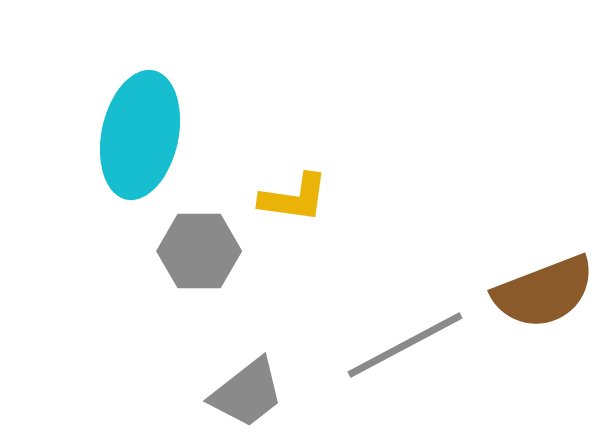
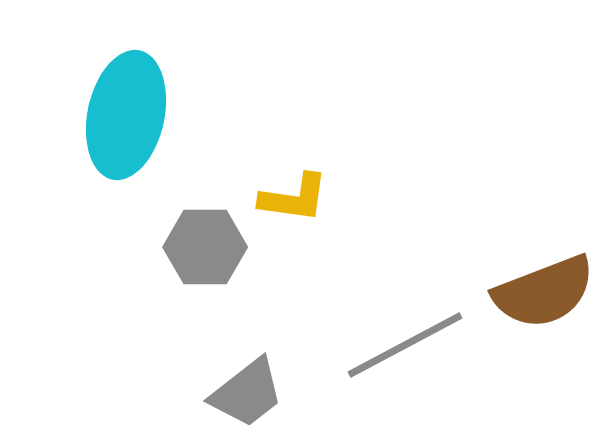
cyan ellipse: moved 14 px left, 20 px up
gray hexagon: moved 6 px right, 4 px up
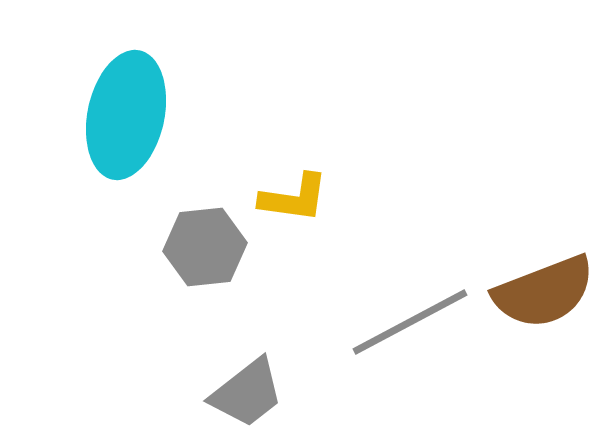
gray hexagon: rotated 6 degrees counterclockwise
gray line: moved 5 px right, 23 px up
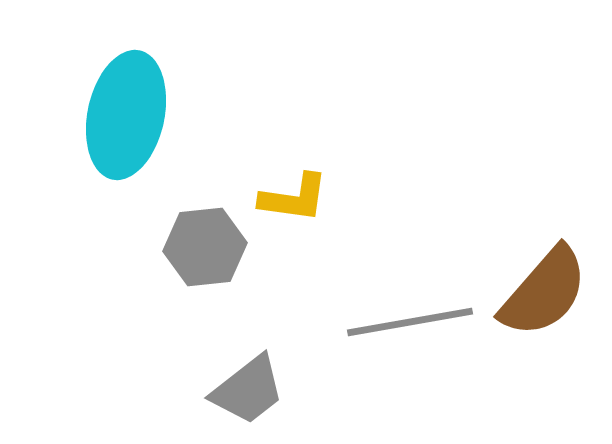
brown semicircle: rotated 28 degrees counterclockwise
gray line: rotated 18 degrees clockwise
gray trapezoid: moved 1 px right, 3 px up
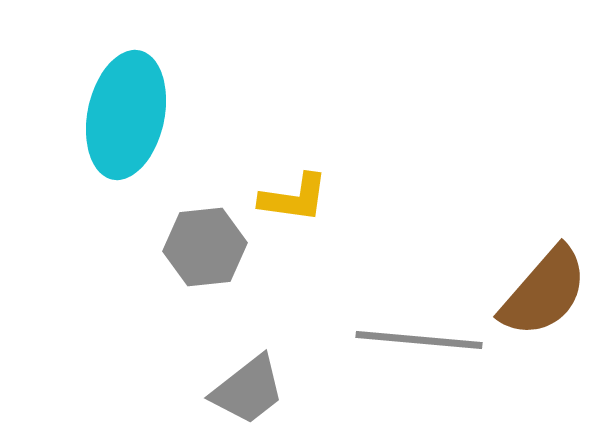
gray line: moved 9 px right, 18 px down; rotated 15 degrees clockwise
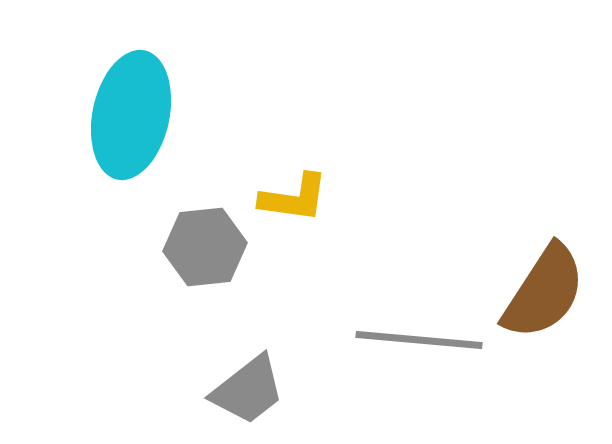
cyan ellipse: moved 5 px right
brown semicircle: rotated 8 degrees counterclockwise
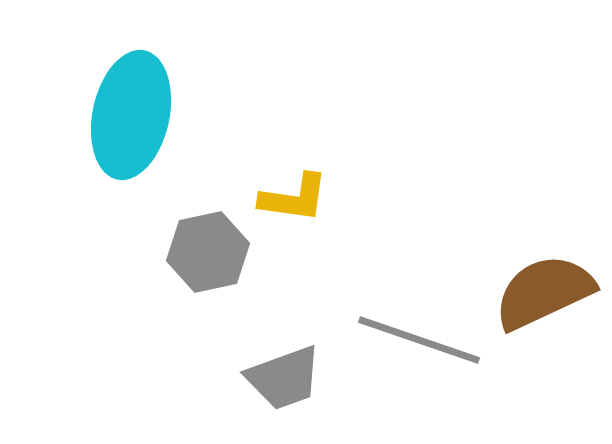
gray hexagon: moved 3 px right, 5 px down; rotated 6 degrees counterclockwise
brown semicircle: rotated 148 degrees counterclockwise
gray line: rotated 14 degrees clockwise
gray trapezoid: moved 36 px right, 12 px up; rotated 18 degrees clockwise
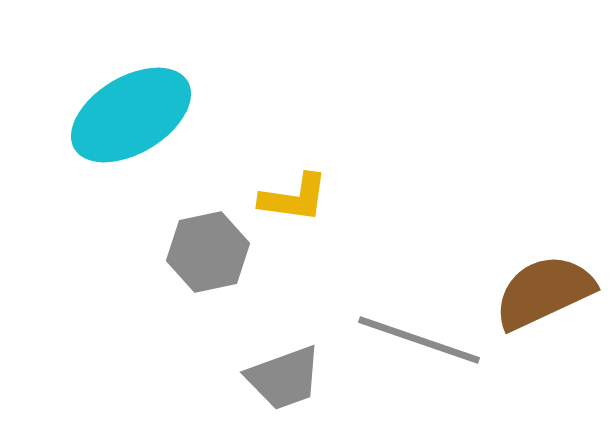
cyan ellipse: rotated 47 degrees clockwise
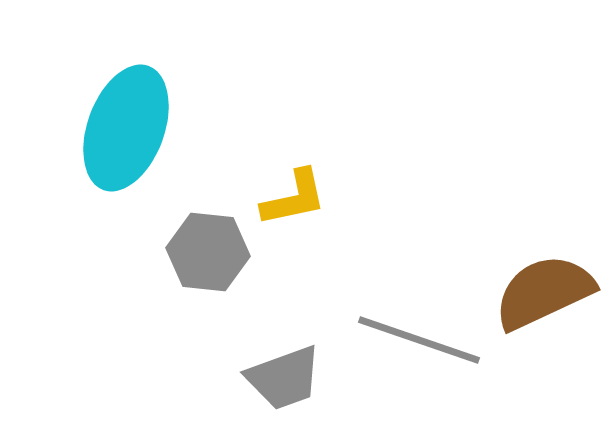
cyan ellipse: moved 5 px left, 13 px down; rotated 39 degrees counterclockwise
yellow L-shape: rotated 20 degrees counterclockwise
gray hexagon: rotated 18 degrees clockwise
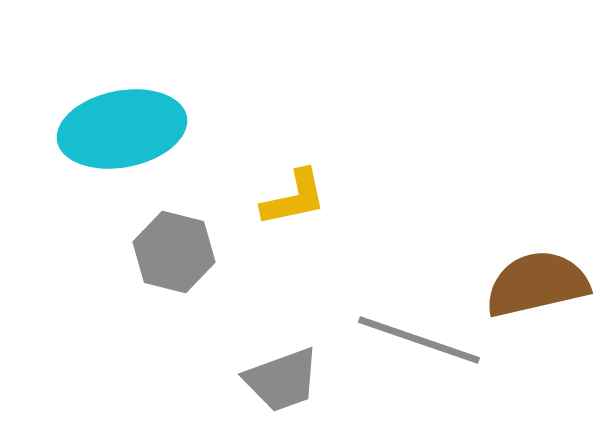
cyan ellipse: moved 4 px left, 1 px down; rotated 59 degrees clockwise
gray hexagon: moved 34 px left; rotated 8 degrees clockwise
brown semicircle: moved 7 px left, 8 px up; rotated 12 degrees clockwise
gray trapezoid: moved 2 px left, 2 px down
